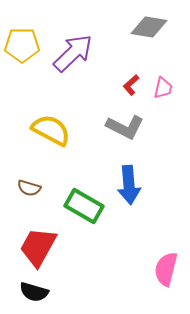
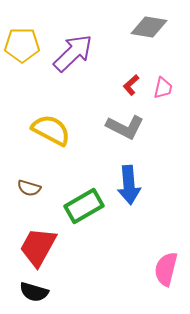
green rectangle: rotated 60 degrees counterclockwise
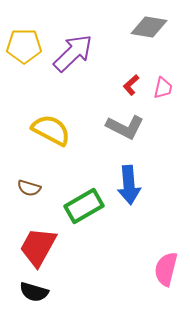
yellow pentagon: moved 2 px right, 1 px down
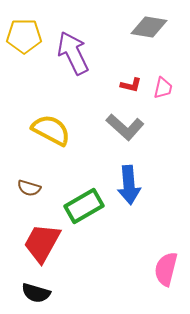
yellow pentagon: moved 10 px up
purple arrow: rotated 72 degrees counterclockwise
red L-shape: rotated 125 degrees counterclockwise
gray L-shape: rotated 15 degrees clockwise
red trapezoid: moved 4 px right, 4 px up
black semicircle: moved 2 px right, 1 px down
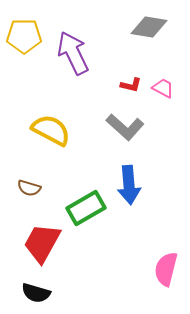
pink trapezoid: rotated 75 degrees counterclockwise
green rectangle: moved 2 px right, 2 px down
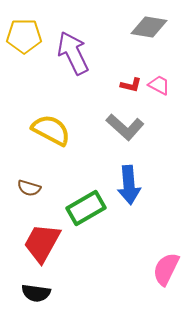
pink trapezoid: moved 4 px left, 3 px up
pink semicircle: rotated 12 degrees clockwise
black semicircle: rotated 8 degrees counterclockwise
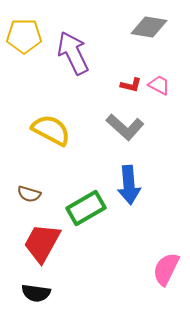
brown semicircle: moved 6 px down
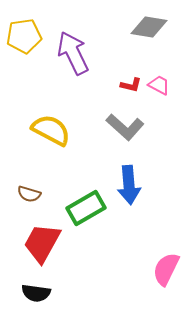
yellow pentagon: rotated 8 degrees counterclockwise
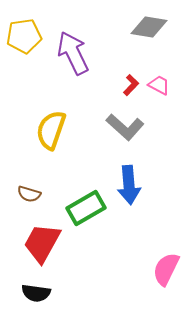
red L-shape: rotated 60 degrees counterclockwise
yellow semicircle: rotated 99 degrees counterclockwise
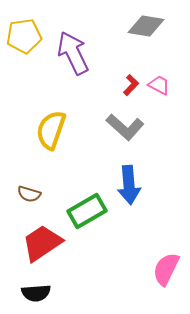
gray diamond: moved 3 px left, 1 px up
green rectangle: moved 1 px right, 3 px down
red trapezoid: rotated 27 degrees clockwise
black semicircle: rotated 12 degrees counterclockwise
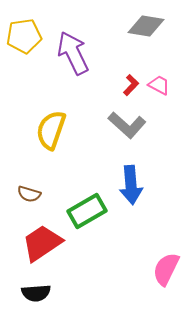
gray L-shape: moved 2 px right, 2 px up
blue arrow: moved 2 px right
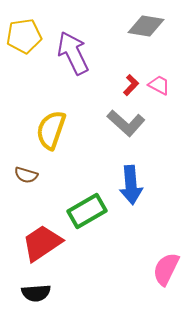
gray L-shape: moved 1 px left, 2 px up
brown semicircle: moved 3 px left, 19 px up
